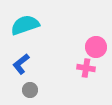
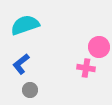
pink circle: moved 3 px right
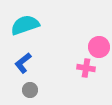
blue L-shape: moved 2 px right, 1 px up
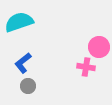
cyan semicircle: moved 6 px left, 3 px up
pink cross: moved 1 px up
gray circle: moved 2 px left, 4 px up
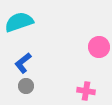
pink cross: moved 24 px down
gray circle: moved 2 px left
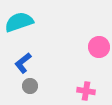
gray circle: moved 4 px right
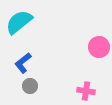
cyan semicircle: rotated 20 degrees counterclockwise
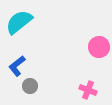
blue L-shape: moved 6 px left, 3 px down
pink cross: moved 2 px right, 1 px up; rotated 12 degrees clockwise
